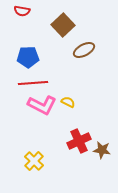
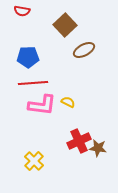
brown square: moved 2 px right
pink L-shape: rotated 20 degrees counterclockwise
brown star: moved 4 px left, 2 px up
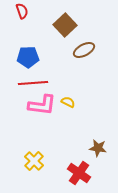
red semicircle: rotated 119 degrees counterclockwise
red cross: moved 32 px down; rotated 30 degrees counterclockwise
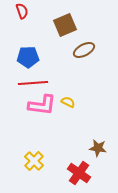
brown square: rotated 20 degrees clockwise
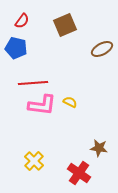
red semicircle: moved 10 px down; rotated 56 degrees clockwise
brown ellipse: moved 18 px right, 1 px up
blue pentagon: moved 12 px left, 9 px up; rotated 15 degrees clockwise
yellow semicircle: moved 2 px right
brown star: moved 1 px right
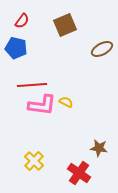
red line: moved 1 px left, 2 px down
yellow semicircle: moved 4 px left
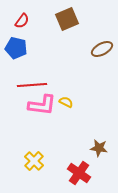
brown square: moved 2 px right, 6 px up
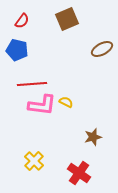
blue pentagon: moved 1 px right, 2 px down
red line: moved 1 px up
brown star: moved 6 px left, 11 px up; rotated 24 degrees counterclockwise
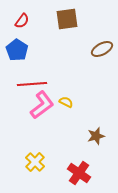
brown square: rotated 15 degrees clockwise
blue pentagon: rotated 20 degrees clockwise
pink L-shape: rotated 44 degrees counterclockwise
brown star: moved 3 px right, 1 px up
yellow cross: moved 1 px right, 1 px down
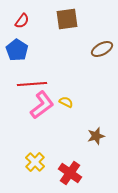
red cross: moved 9 px left
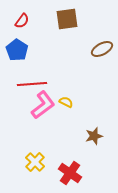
pink L-shape: moved 1 px right
brown star: moved 2 px left
